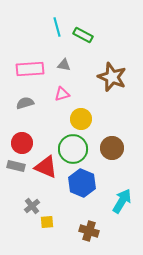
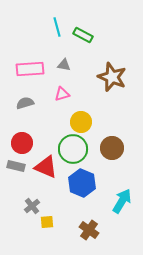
yellow circle: moved 3 px down
brown cross: moved 1 px up; rotated 18 degrees clockwise
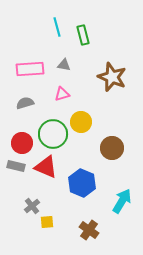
green rectangle: rotated 48 degrees clockwise
green circle: moved 20 px left, 15 px up
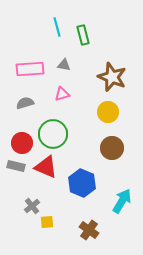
yellow circle: moved 27 px right, 10 px up
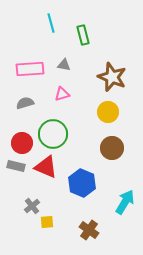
cyan line: moved 6 px left, 4 px up
cyan arrow: moved 3 px right, 1 px down
